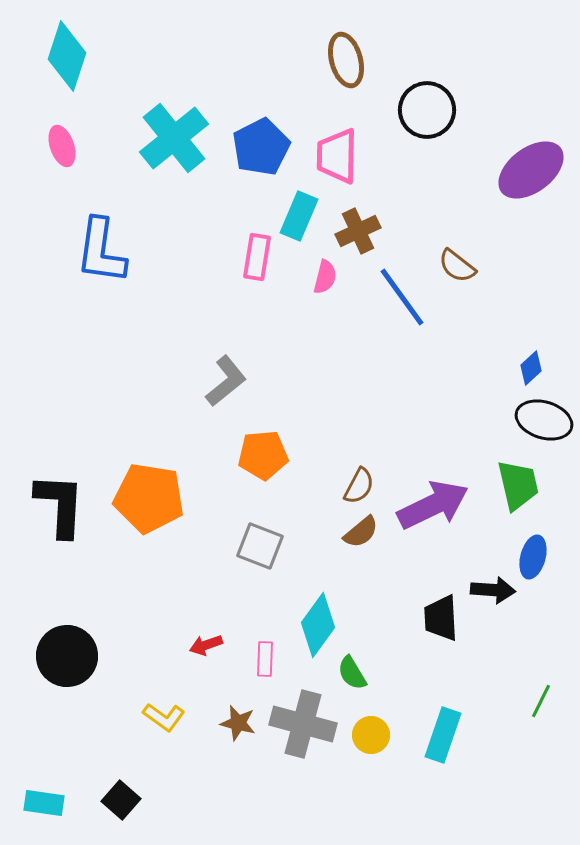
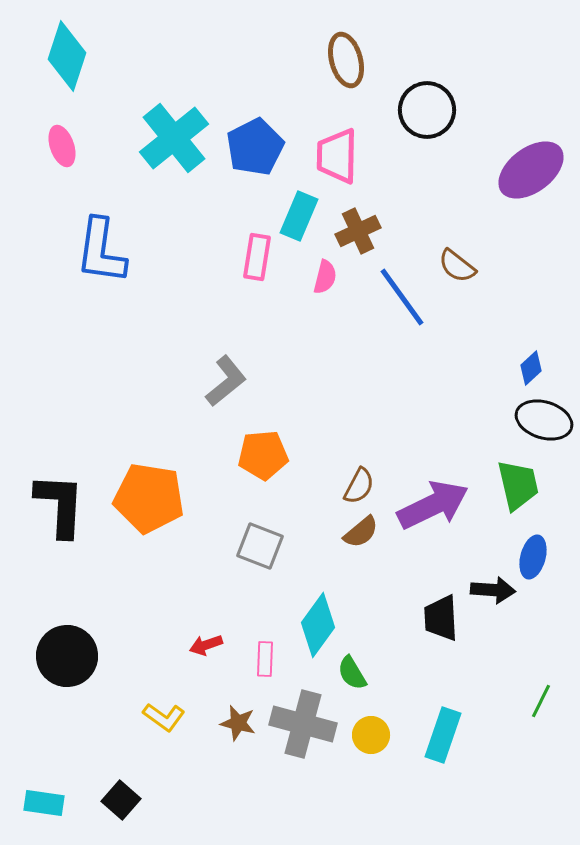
blue pentagon at (261, 147): moved 6 px left
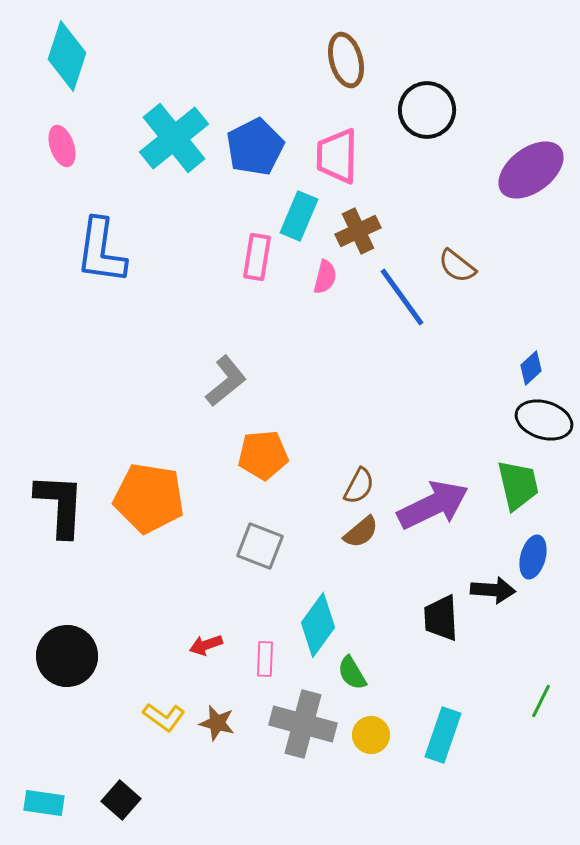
brown star at (238, 723): moved 21 px left
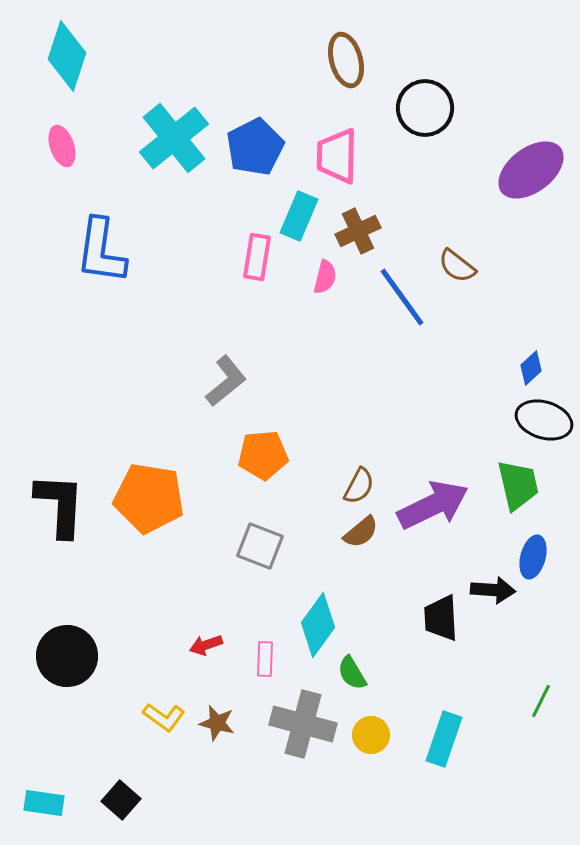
black circle at (427, 110): moved 2 px left, 2 px up
cyan rectangle at (443, 735): moved 1 px right, 4 px down
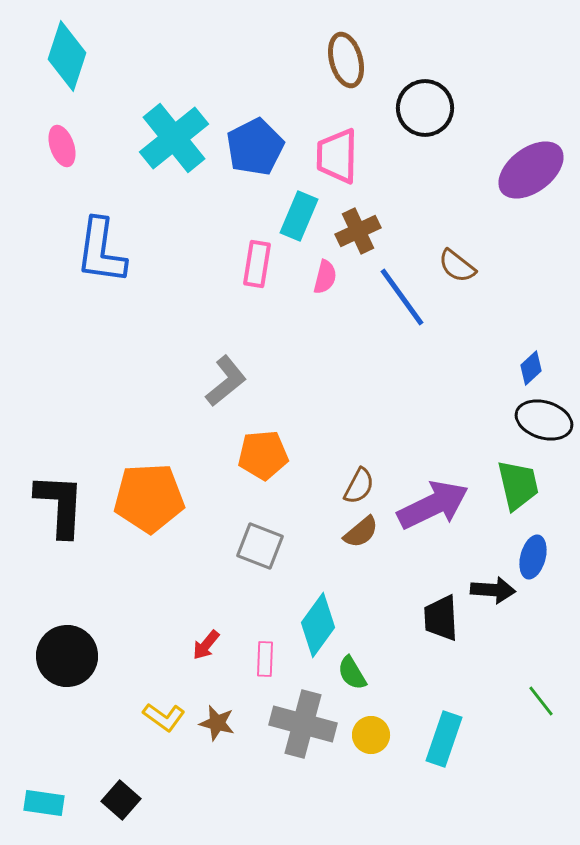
pink rectangle at (257, 257): moved 7 px down
orange pentagon at (149, 498): rotated 12 degrees counterclockwise
red arrow at (206, 645): rotated 32 degrees counterclockwise
green line at (541, 701): rotated 64 degrees counterclockwise
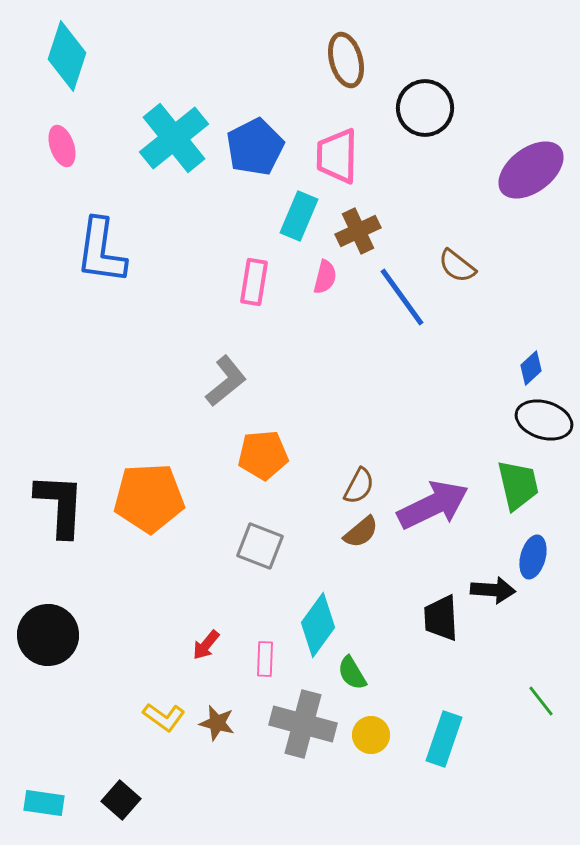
pink rectangle at (257, 264): moved 3 px left, 18 px down
black circle at (67, 656): moved 19 px left, 21 px up
